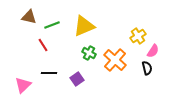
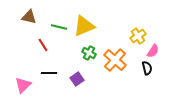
green line: moved 7 px right, 2 px down; rotated 35 degrees clockwise
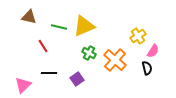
red line: moved 1 px down
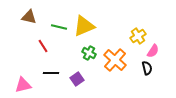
black line: moved 2 px right
pink triangle: rotated 30 degrees clockwise
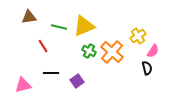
brown triangle: rotated 21 degrees counterclockwise
green cross: moved 2 px up
orange cross: moved 3 px left, 8 px up
purple square: moved 2 px down
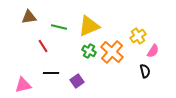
yellow triangle: moved 5 px right
black semicircle: moved 2 px left, 3 px down
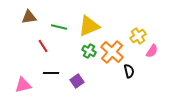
pink semicircle: moved 1 px left
black semicircle: moved 16 px left
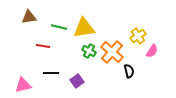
yellow triangle: moved 5 px left, 2 px down; rotated 15 degrees clockwise
red line: rotated 48 degrees counterclockwise
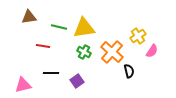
green cross: moved 5 px left, 1 px down
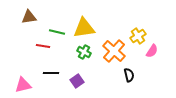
green line: moved 2 px left, 5 px down
orange cross: moved 2 px right, 1 px up
black semicircle: moved 4 px down
